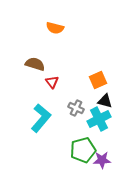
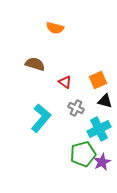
red triangle: moved 13 px right; rotated 16 degrees counterclockwise
cyan cross: moved 10 px down
green pentagon: moved 4 px down
purple star: moved 2 px down; rotated 24 degrees counterclockwise
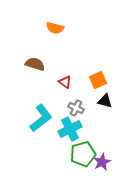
cyan L-shape: rotated 12 degrees clockwise
cyan cross: moved 29 px left
